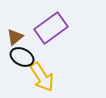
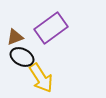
brown triangle: rotated 18 degrees clockwise
yellow arrow: moved 1 px left, 1 px down
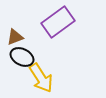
purple rectangle: moved 7 px right, 6 px up
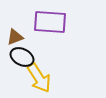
purple rectangle: moved 8 px left; rotated 40 degrees clockwise
yellow arrow: moved 2 px left
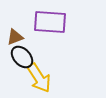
black ellipse: rotated 20 degrees clockwise
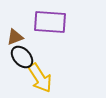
yellow arrow: moved 1 px right
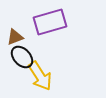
purple rectangle: rotated 20 degrees counterclockwise
yellow arrow: moved 2 px up
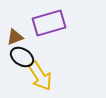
purple rectangle: moved 1 px left, 1 px down
black ellipse: rotated 15 degrees counterclockwise
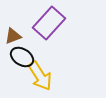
purple rectangle: rotated 32 degrees counterclockwise
brown triangle: moved 2 px left, 1 px up
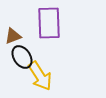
purple rectangle: rotated 44 degrees counterclockwise
black ellipse: rotated 25 degrees clockwise
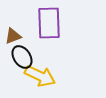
yellow arrow: rotated 32 degrees counterclockwise
